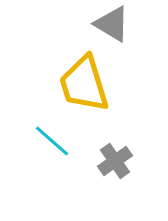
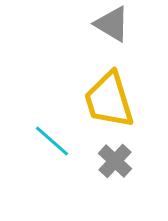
yellow trapezoid: moved 25 px right, 16 px down
gray cross: rotated 12 degrees counterclockwise
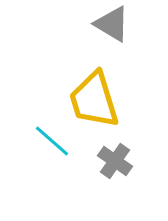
yellow trapezoid: moved 15 px left
gray cross: rotated 8 degrees counterclockwise
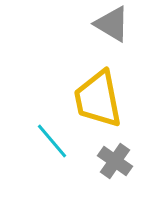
yellow trapezoid: moved 4 px right, 1 px up; rotated 6 degrees clockwise
cyan line: rotated 9 degrees clockwise
